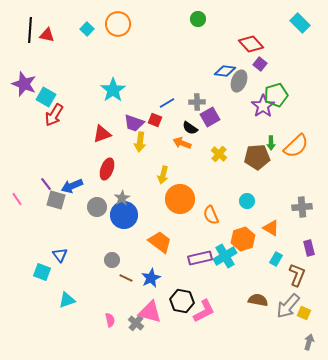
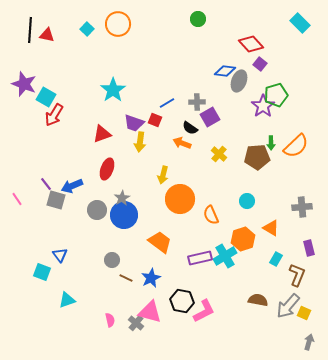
gray circle at (97, 207): moved 3 px down
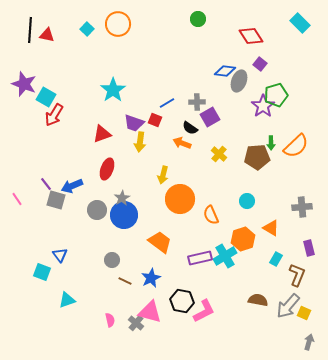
red diamond at (251, 44): moved 8 px up; rotated 10 degrees clockwise
brown line at (126, 278): moved 1 px left, 3 px down
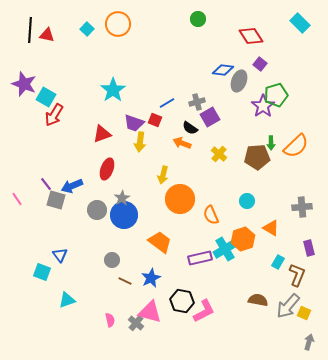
blue diamond at (225, 71): moved 2 px left, 1 px up
gray cross at (197, 102): rotated 14 degrees counterclockwise
cyan cross at (225, 256): moved 7 px up
cyan rectangle at (276, 259): moved 2 px right, 3 px down
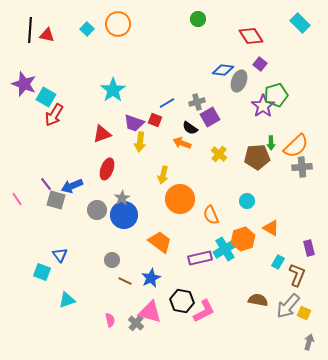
gray cross at (302, 207): moved 40 px up
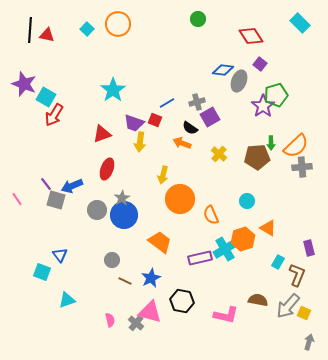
orange triangle at (271, 228): moved 3 px left
pink L-shape at (204, 311): moved 22 px right, 4 px down; rotated 40 degrees clockwise
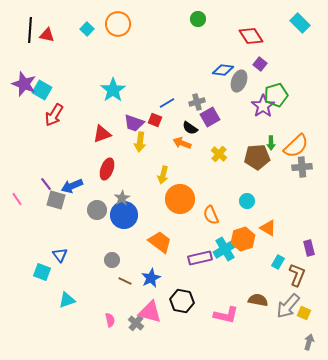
cyan square at (46, 97): moved 4 px left, 7 px up
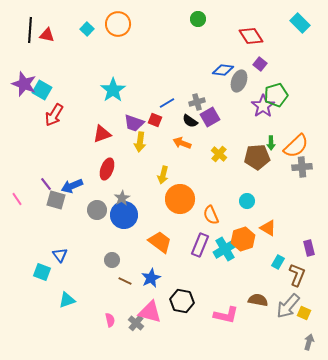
black semicircle at (190, 128): moved 7 px up
purple rectangle at (200, 258): moved 13 px up; rotated 55 degrees counterclockwise
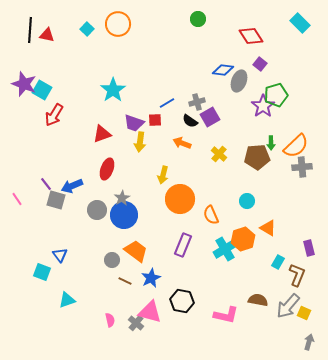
red square at (155, 120): rotated 24 degrees counterclockwise
orange trapezoid at (160, 242): moved 24 px left, 9 px down
purple rectangle at (200, 245): moved 17 px left
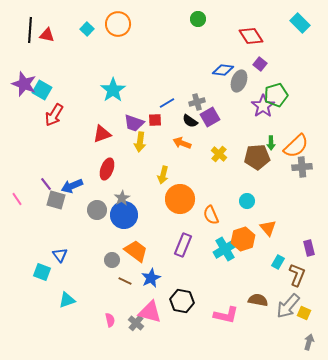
orange triangle at (268, 228): rotated 18 degrees clockwise
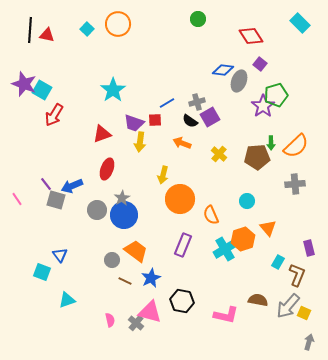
gray cross at (302, 167): moved 7 px left, 17 px down
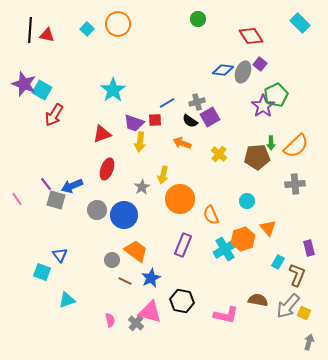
gray ellipse at (239, 81): moved 4 px right, 9 px up
green pentagon at (276, 95): rotated 10 degrees counterclockwise
gray star at (122, 198): moved 20 px right, 11 px up
